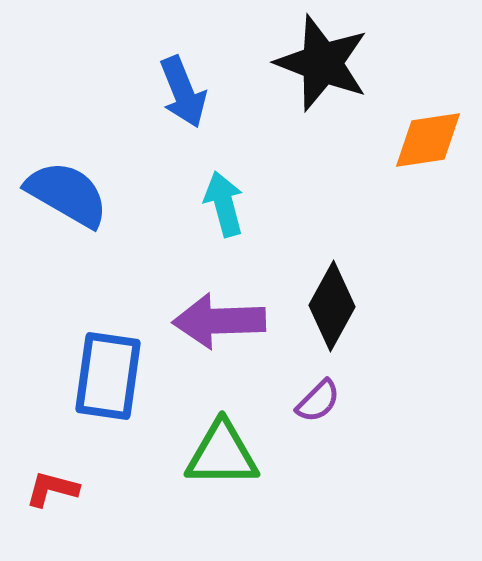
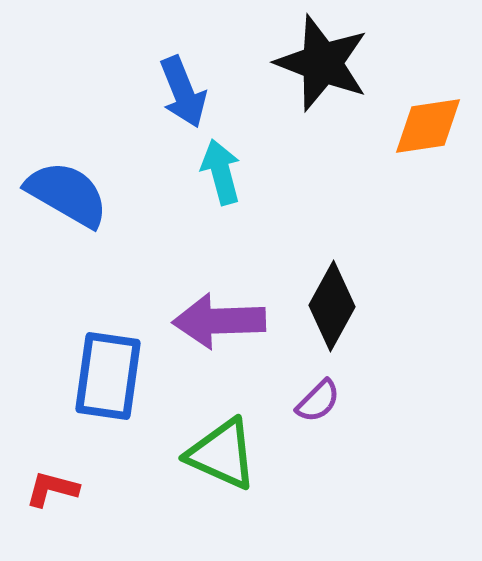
orange diamond: moved 14 px up
cyan arrow: moved 3 px left, 32 px up
green triangle: rotated 24 degrees clockwise
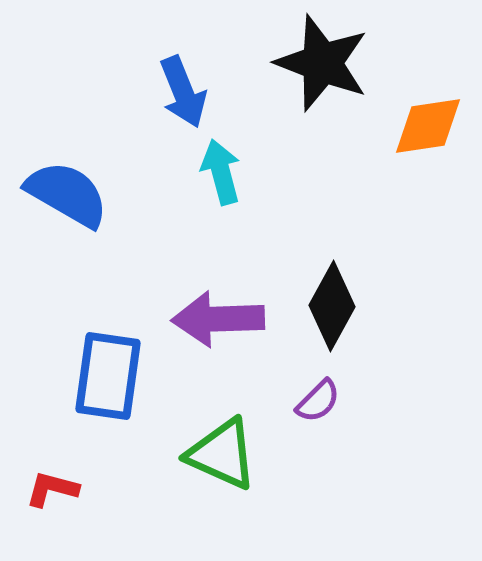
purple arrow: moved 1 px left, 2 px up
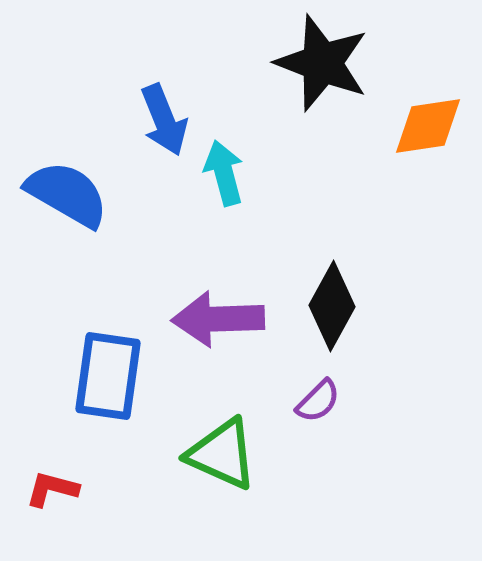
blue arrow: moved 19 px left, 28 px down
cyan arrow: moved 3 px right, 1 px down
